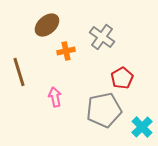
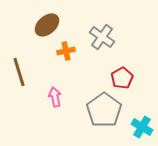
gray pentagon: rotated 24 degrees counterclockwise
cyan cross: rotated 15 degrees counterclockwise
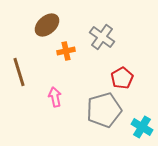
gray pentagon: rotated 20 degrees clockwise
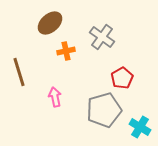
brown ellipse: moved 3 px right, 2 px up
cyan cross: moved 2 px left
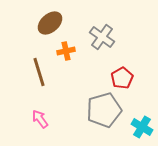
brown line: moved 20 px right
pink arrow: moved 15 px left, 22 px down; rotated 24 degrees counterclockwise
cyan cross: moved 2 px right
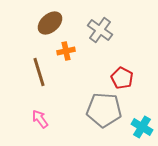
gray cross: moved 2 px left, 7 px up
red pentagon: rotated 15 degrees counterclockwise
gray pentagon: rotated 20 degrees clockwise
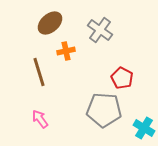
cyan cross: moved 2 px right, 1 px down
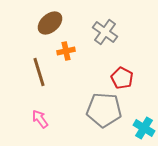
gray cross: moved 5 px right, 2 px down
